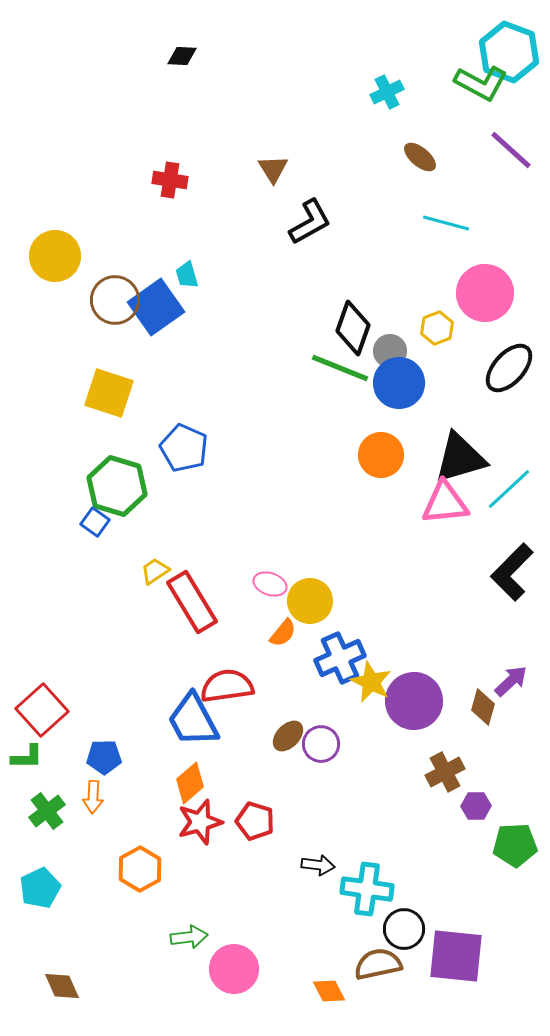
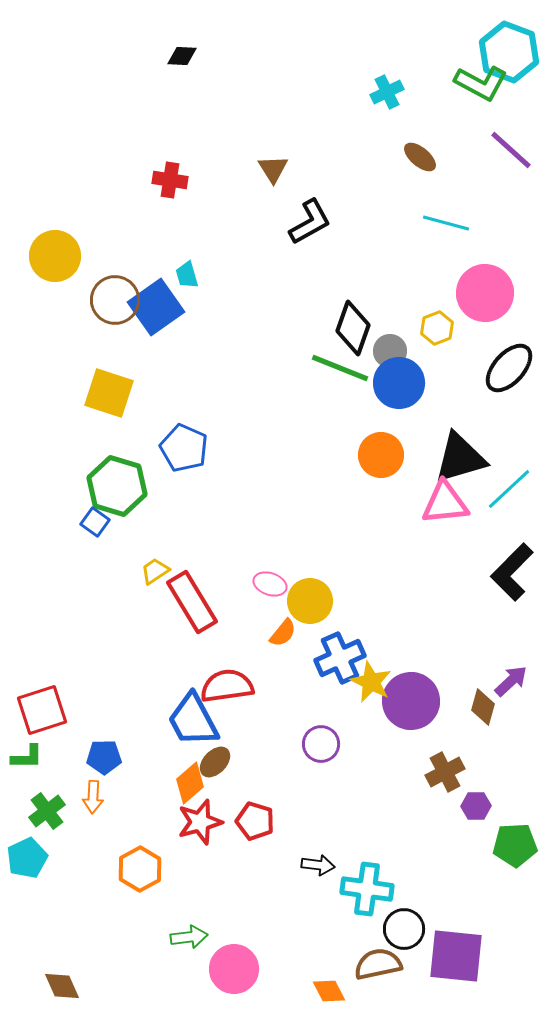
purple circle at (414, 701): moved 3 px left
red square at (42, 710): rotated 24 degrees clockwise
brown ellipse at (288, 736): moved 73 px left, 26 px down
cyan pentagon at (40, 888): moved 13 px left, 30 px up
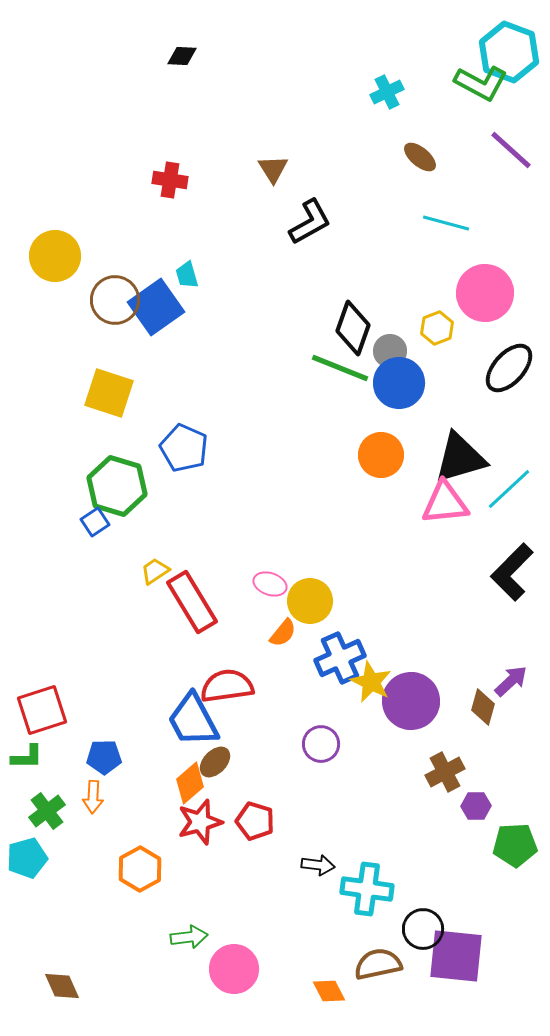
blue square at (95, 522): rotated 20 degrees clockwise
cyan pentagon at (27, 858): rotated 9 degrees clockwise
black circle at (404, 929): moved 19 px right
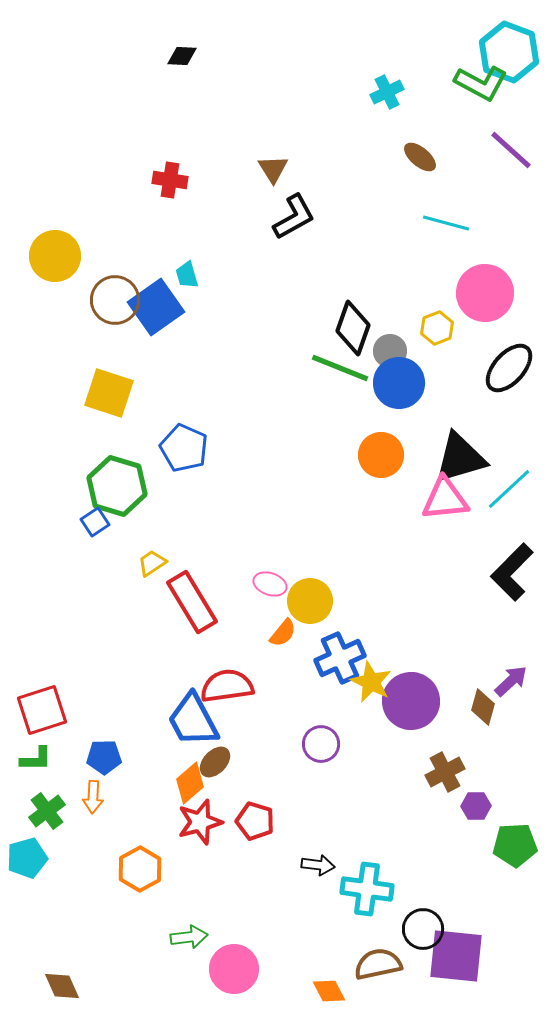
black L-shape at (310, 222): moved 16 px left, 5 px up
pink triangle at (445, 503): moved 4 px up
yellow trapezoid at (155, 571): moved 3 px left, 8 px up
green L-shape at (27, 757): moved 9 px right, 2 px down
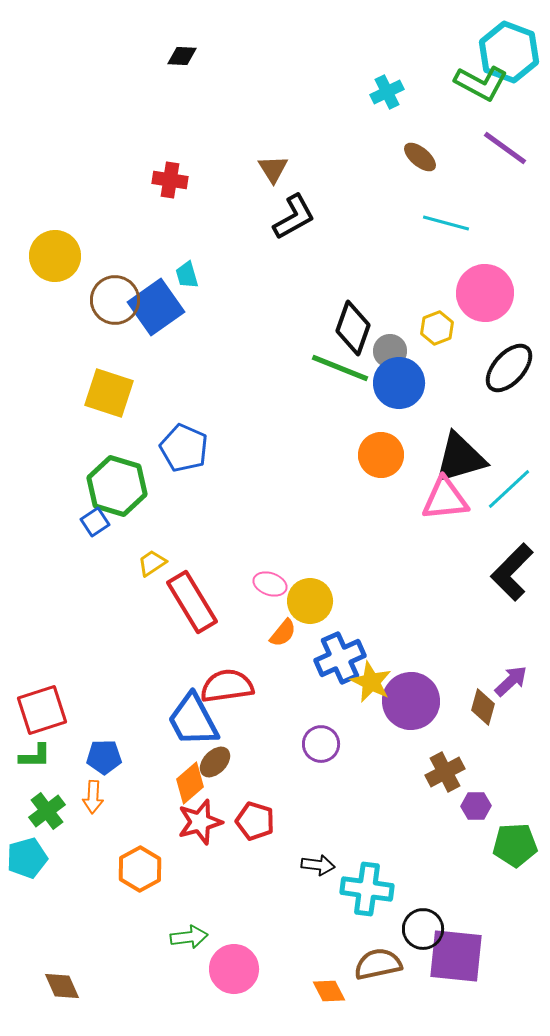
purple line at (511, 150): moved 6 px left, 2 px up; rotated 6 degrees counterclockwise
green L-shape at (36, 759): moved 1 px left, 3 px up
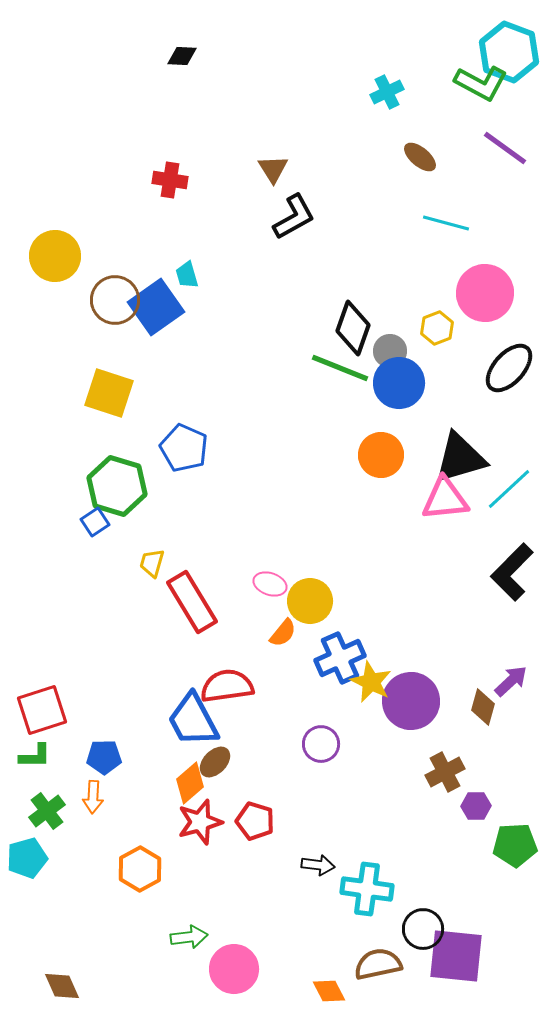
yellow trapezoid at (152, 563): rotated 40 degrees counterclockwise
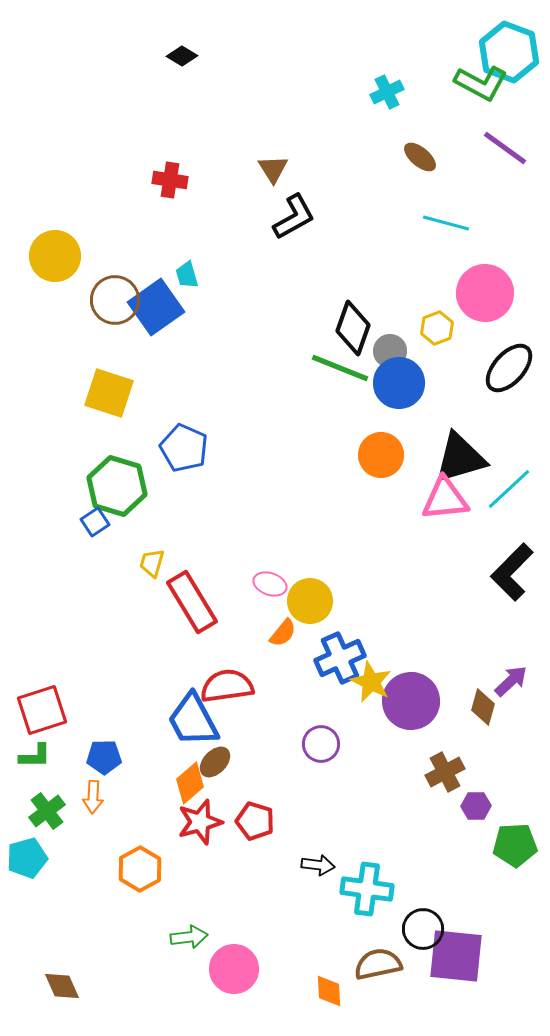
black diamond at (182, 56): rotated 28 degrees clockwise
orange diamond at (329, 991): rotated 24 degrees clockwise
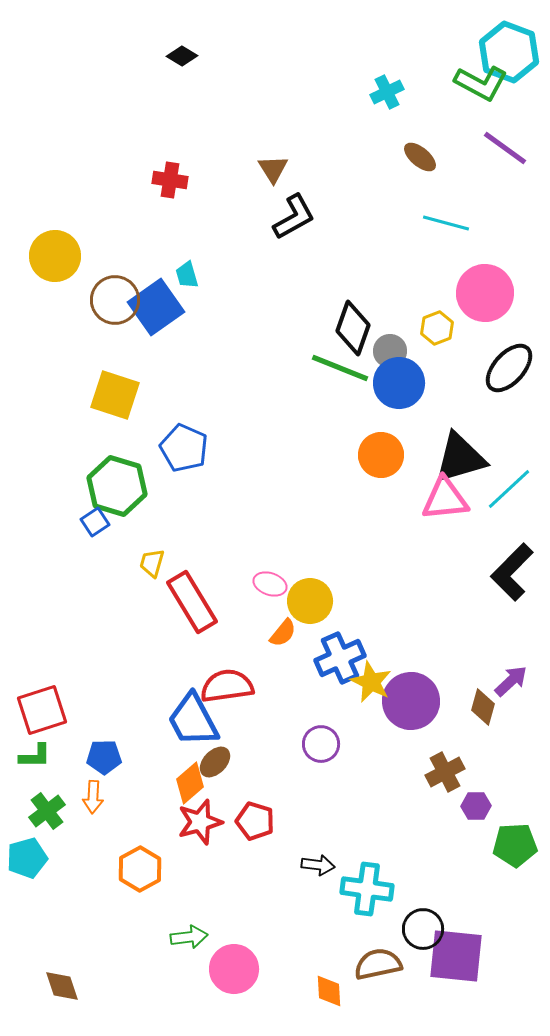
yellow square at (109, 393): moved 6 px right, 2 px down
brown diamond at (62, 986): rotated 6 degrees clockwise
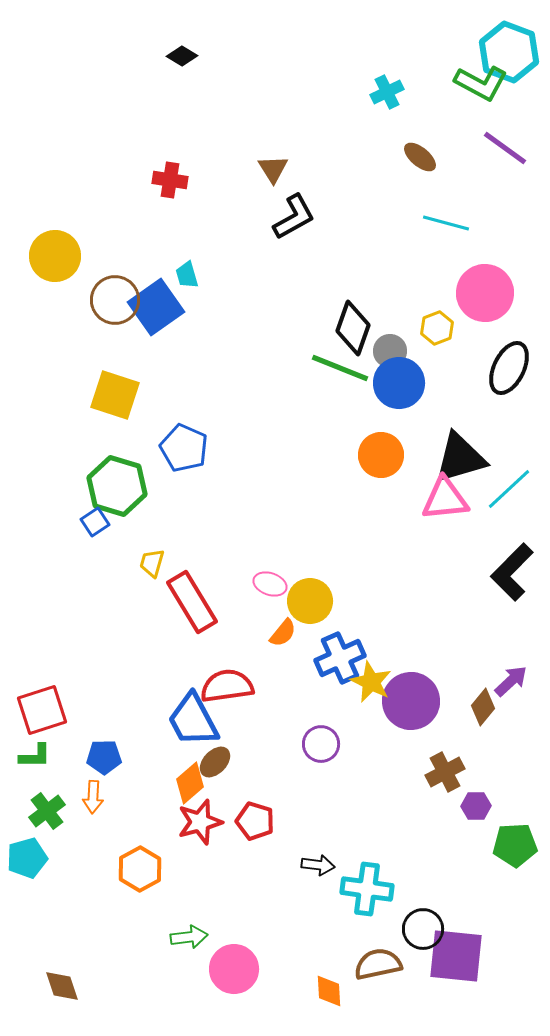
black ellipse at (509, 368): rotated 16 degrees counterclockwise
brown diamond at (483, 707): rotated 24 degrees clockwise
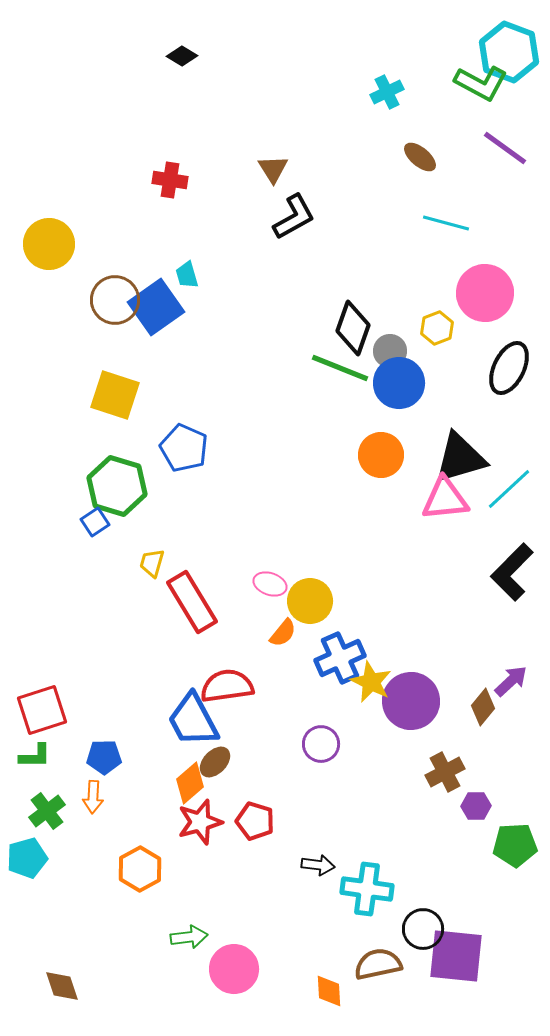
yellow circle at (55, 256): moved 6 px left, 12 px up
